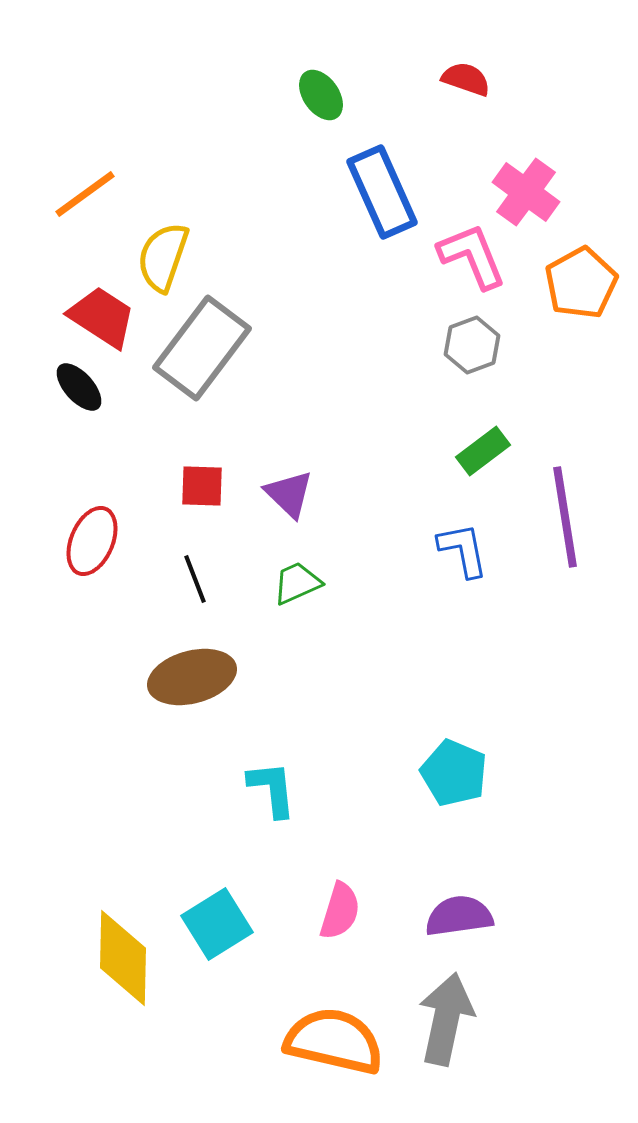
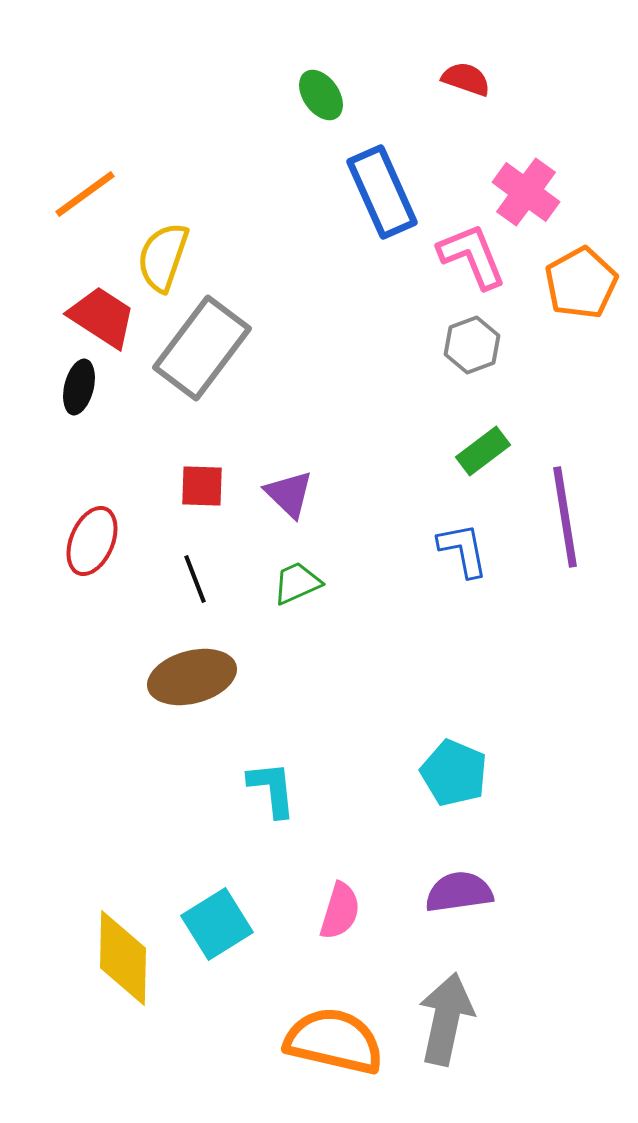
black ellipse: rotated 56 degrees clockwise
purple semicircle: moved 24 px up
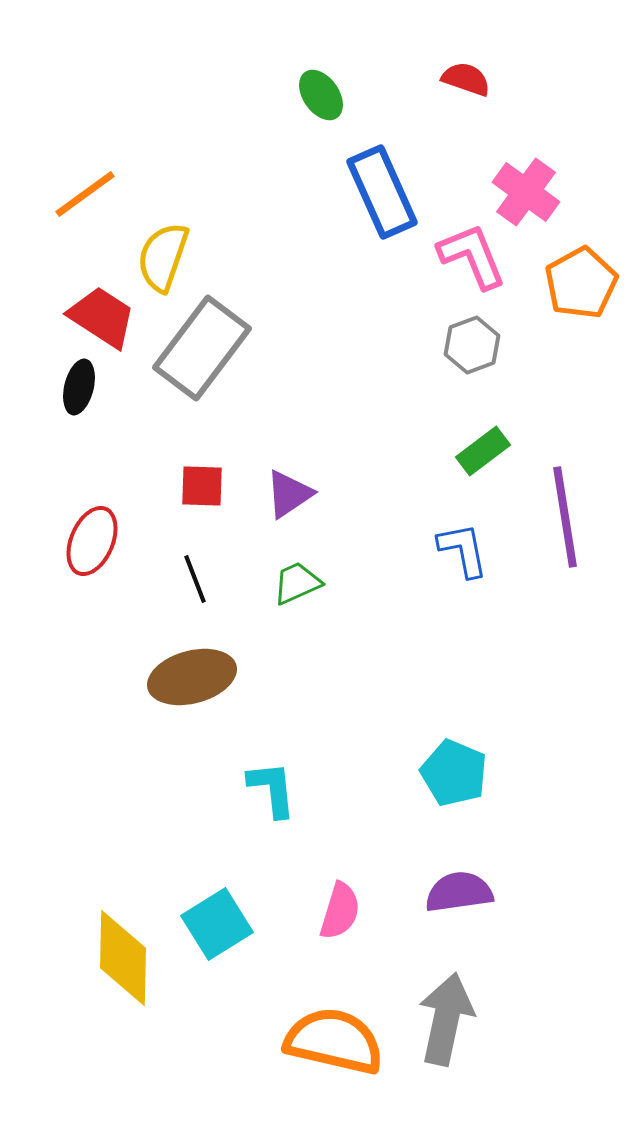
purple triangle: rotated 42 degrees clockwise
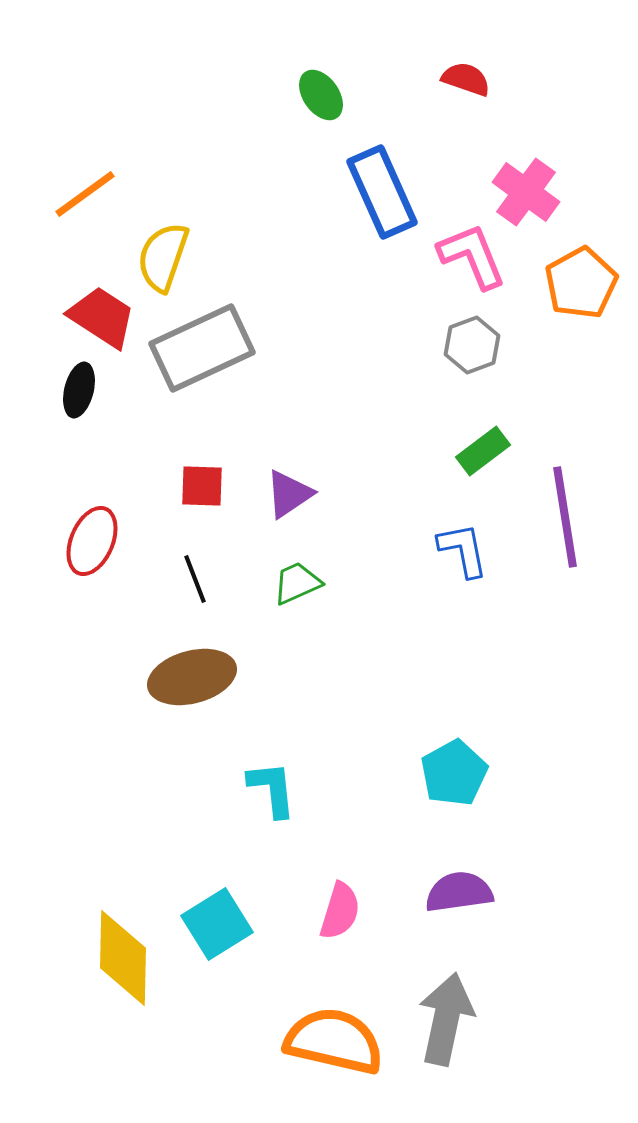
gray rectangle: rotated 28 degrees clockwise
black ellipse: moved 3 px down
cyan pentagon: rotated 20 degrees clockwise
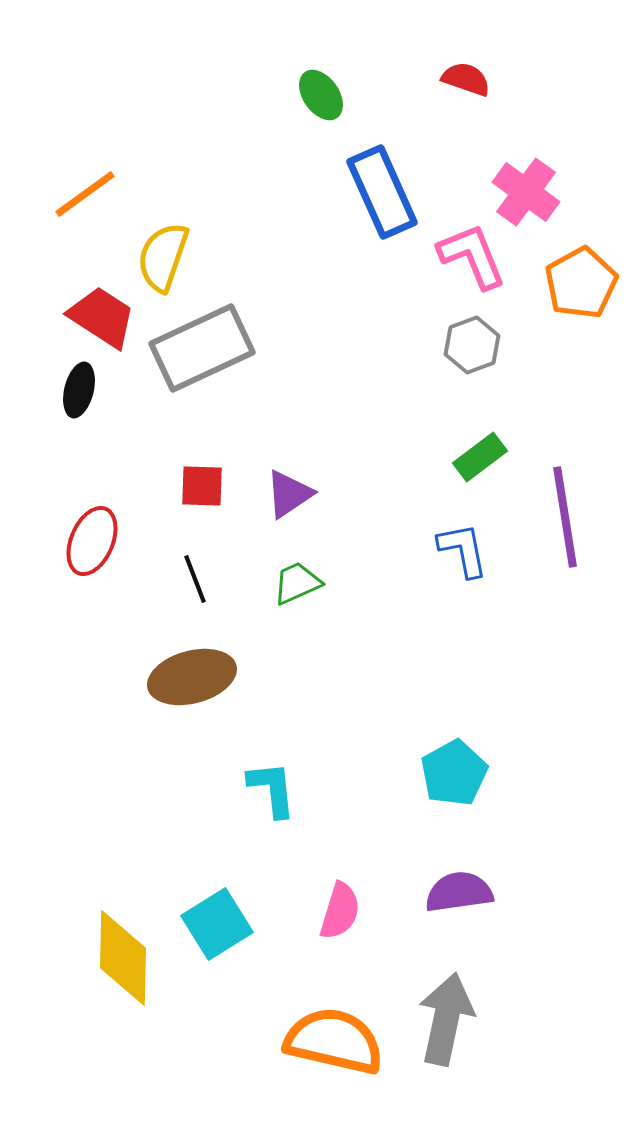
green rectangle: moved 3 px left, 6 px down
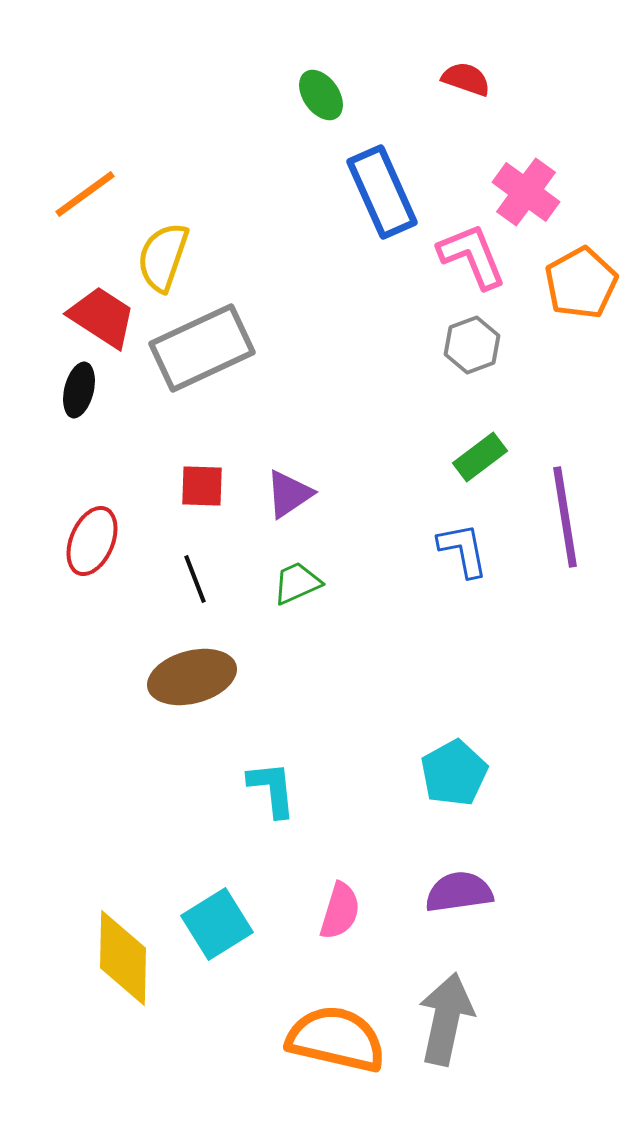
orange semicircle: moved 2 px right, 2 px up
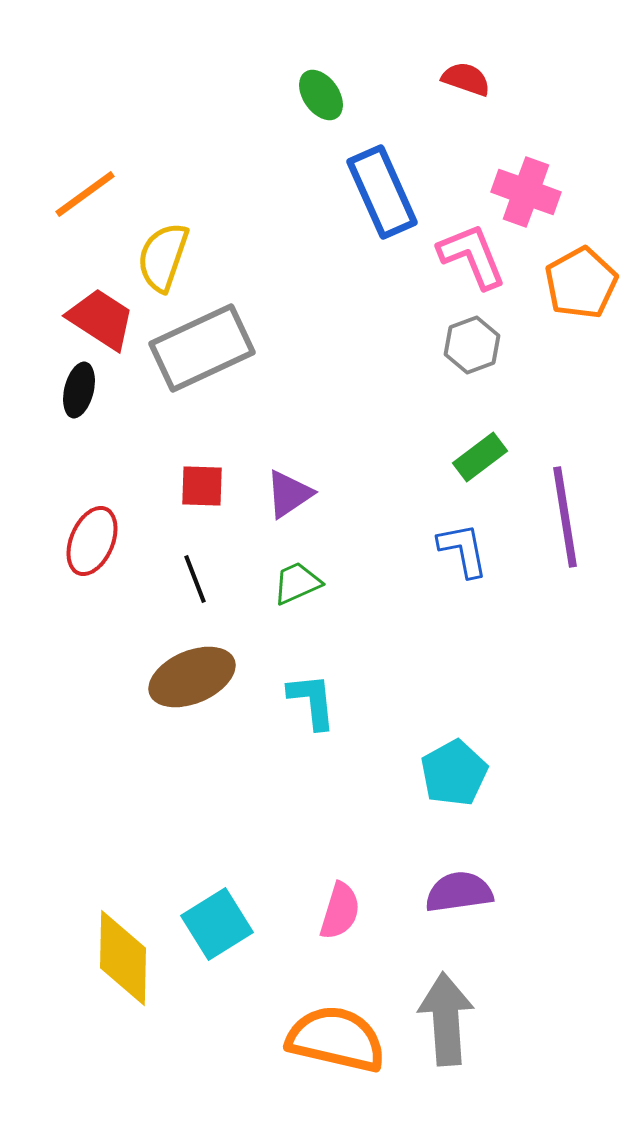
pink cross: rotated 16 degrees counterclockwise
red trapezoid: moved 1 px left, 2 px down
brown ellipse: rotated 8 degrees counterclockwise
cyan L-shape: moved 40 px right, 88 px up
gray arrow: rotated 16 degrees counterclockwise
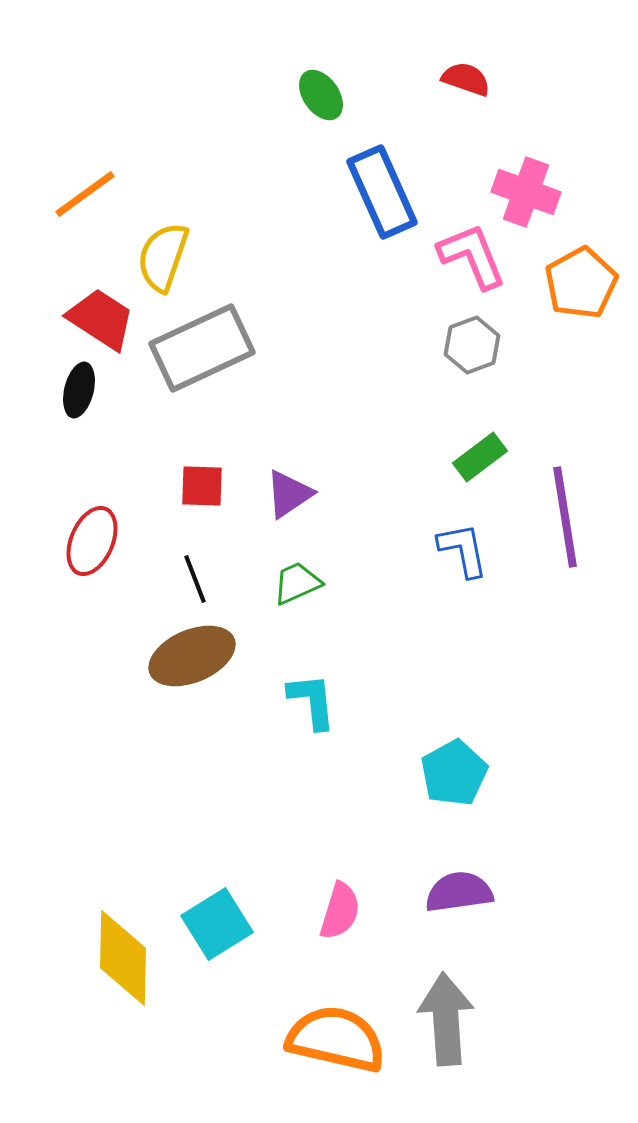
brown ellipse: moved 21 px up
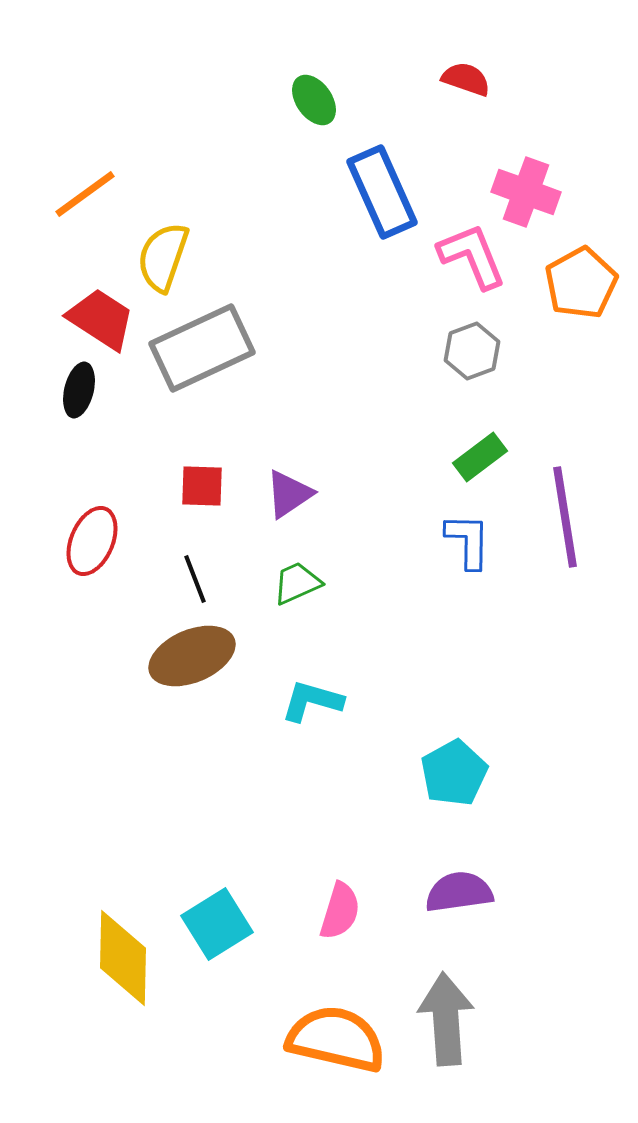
green ellipse: moved 7 px left, 5 px down
gray hexagon: moved 6 px down
blue L-shape: moved 5 px right, 9 px up; rotated 12 degrees clockwise
cyan L-shape: rotated 68 degrees counterclockwise
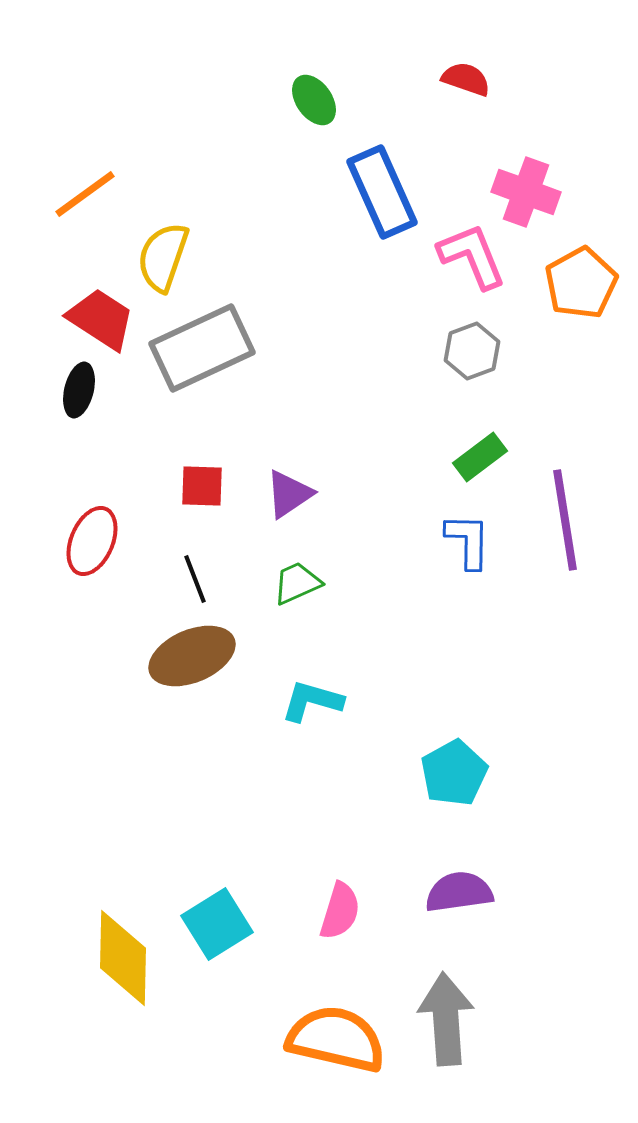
purple line: moved 3 px down
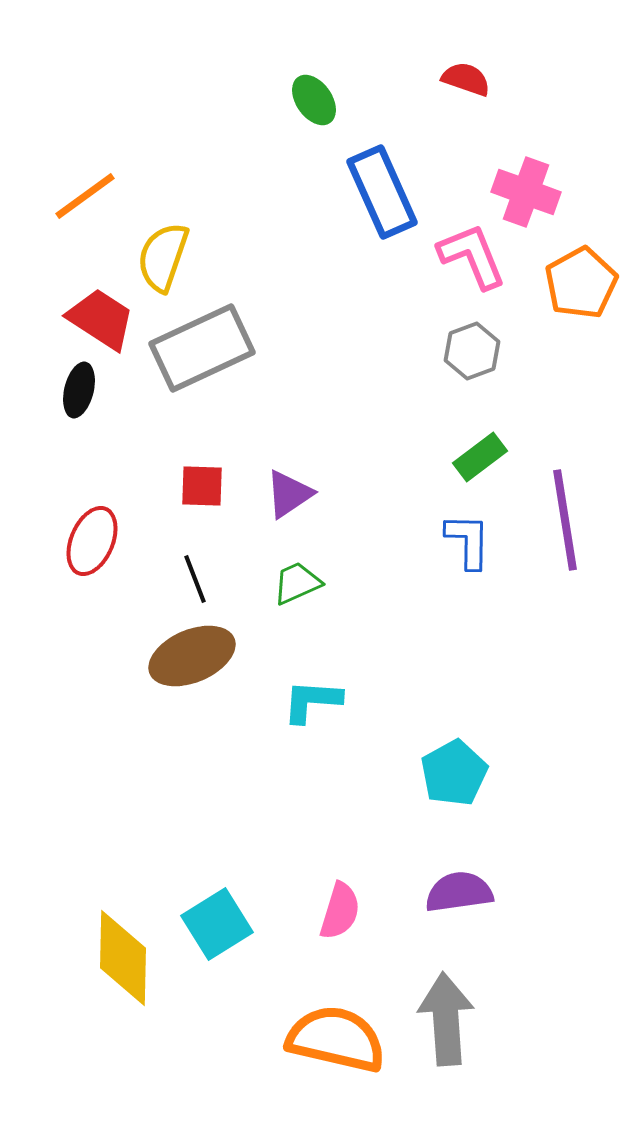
orange line: moved 2 px down
cyan L-shape: rotated 12 degrees counterclockwise
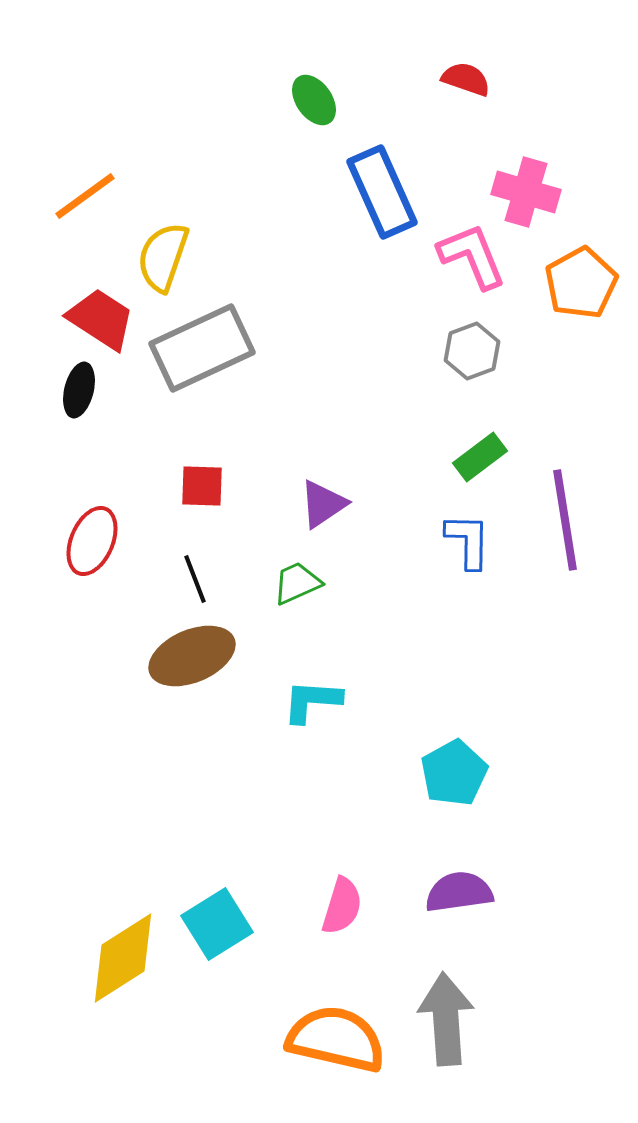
pink cross: rotated 4 degrees counterclockwise
purple triangle: moved 34 px right, 10 px down
pink semicircle: moved 2 px right, 5 px up
yellow diamond: rotated 56 degrees clockwise
